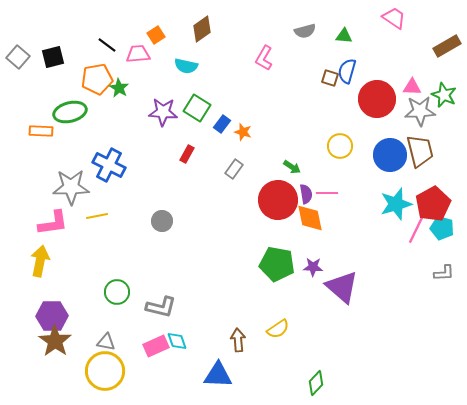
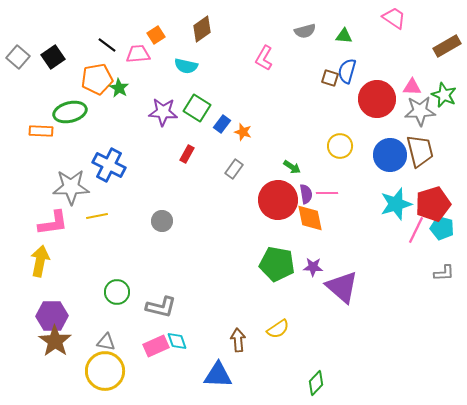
black square at (53, 57): rotated 20 degrees counterclockwise
red pentagon at (433, 204): rotated 12 degrees clockwise
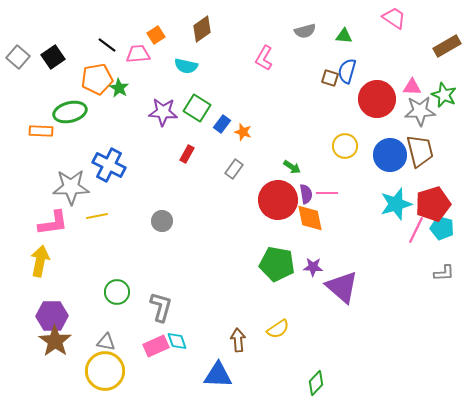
yellow circle at (340, 146): moved 5 px right
gray L-shape at (161, 307): rotated 88 degrees counterclockwise
